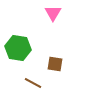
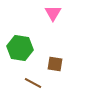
green hexagon: moved 2 px right
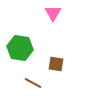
brown square: moved 1 px right
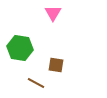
brown square: moved 1 px down
brown line: moved 3 px right
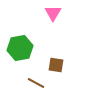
green hexagon: rotated 20 degrees counterclockwise
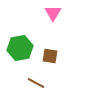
brown square: moved 6 px left, 9 px up
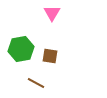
pink triangle: moved 1 px left
green hexagon: moved 1 px right, 1 px down
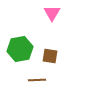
green hexagon: moved 1 px left
brown line: moved 1 px right, 3 px up; rotated 30 degrees counterclockwise
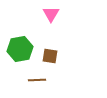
pink triangle: moved 1 px left, 1 px down
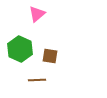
pink triangle: moved 14 px left; rotated 18 degrees clockwise
green hexagon: rotated 25 degrees counterclockwise
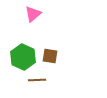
pink triangle: moved 4 px left
green hexagon: moved 3 px right, 8 px down
